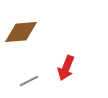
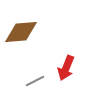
gray line: moved 6 px right
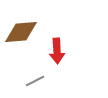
red arrow: moved 9 px left, 17 px up; rotated 25 degrees counterclockwise
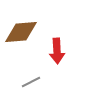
gray line: moved 4 px left, 1 px down
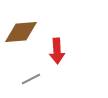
gray line: moved 3 px up
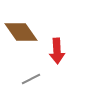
brown diamond: rotated 60 degrees clockwise
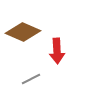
brown diamond: moved 2 px right; rotated 32 degrees counterclockwise
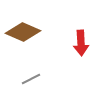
red arrow: moved 24 px right, 8 px up
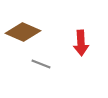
gray line: moved 10 px right, 15 px up; rotated 48 degrees clockwise
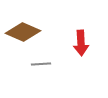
gray line: rotated 24 degrees counterclockwise
